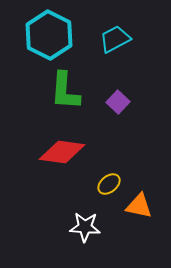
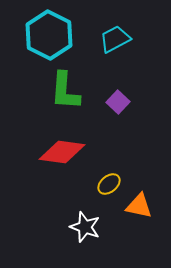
white star: rotated 16 degrees clockwise
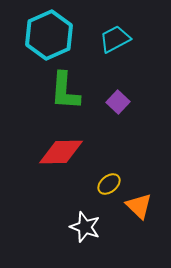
cyan hexagon: rotated 9 degrees clockwise
red diamond: moved 1 px left; rotated 9 degrees counterclockwise
orange triangle: rotated 32 degrees clockwise
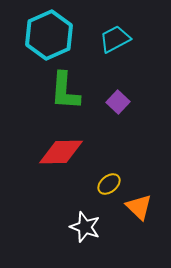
orange triangle: moved 1 px down
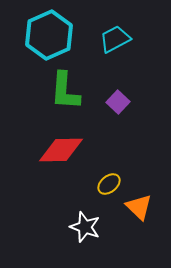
red diamond: moved 2 px up
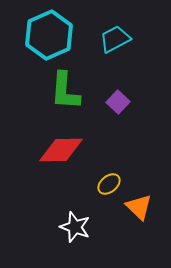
white star: moved 10 px left
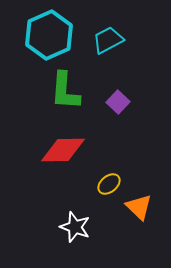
cyan trapezoid: moved 7 px left, 1 px down
red diamond: moved 2 px right
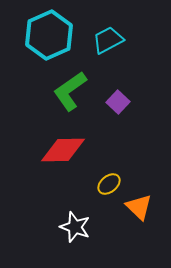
green L-shape: moved 5 px right; rotated 51 degrees clockwise
